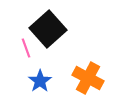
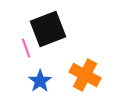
black square: rotated 21 degrees clockwise
orange cross: moved 3 px left, 3 px up
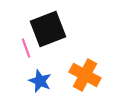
blue star: rotated 15 degrees counterclockwise
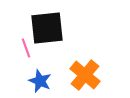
black square: moved 1 px left, 1 px up; rotated 15 degrees clockwise
orange cross: rotated 12 degrees clockwise
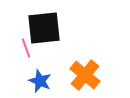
black square: moved 3 px left
